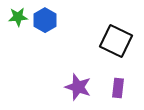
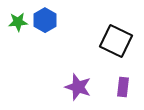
green star: moved 5 px down
purple rectangle: moved 5 px right, 1 px up
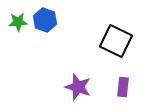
blue hexagon: rotated 10 degrees counterclockwise
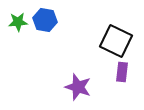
blue hexagon: rotated 10 degrees counterclockwise
purple rectangle: moved 1 px left, 15 px up
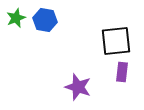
green star: moved 2 px left, 4 px up; rotated 18 degrees counterclockwise
black square: rotated 32 degrees counterclockwise
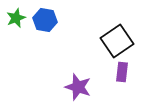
black square: moved 1 px right; rotated 28 degrees counterclockwise
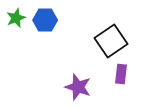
blue hexagon: rotated 10 degrees counterclockwise
black square: moved 6 px left
purple rectangle: moved 1 px left, 2 px down
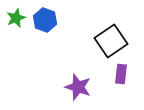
blue hexagon: rotated 20 degrees clockwise
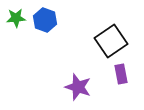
green star: rotated 18 degrees clockwise
purple rectangle: rotated 18 degrees counterclockwise
